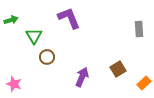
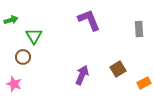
purple L-shape: moved 20 px right, 2 px down
brown circle: moved 24 px left
purple arrow: moved 2 px up
orange rectangle: rotated 16 degrees clockwise
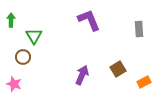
green arrow: rotated 72 degrees counterclockwise
orange rectangle: moved 1 px up
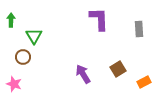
purple L-shape: moved 10 px right, 1 px up; rotated 20 degrees clockwise
purple arrow: moved 1 px right, 1 px up; rotated 54 degrees counterclockwise
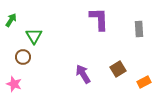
green arrow: rotated 32 degrees clockwise
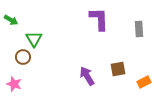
green arrow: rotated 88 degrees clockwise
green triangle: moved 3 px down
brown square: rotated 21 degrees clockwise
purple arrow: moved 4 px right, 2 px down
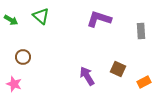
purple L-shape: rotated 70 degrees counterclockwise
gray rectangle: moved 2 px right, 2 px down
green triangle: moved 7 px right, 23 px up; rotated 18 degrees counterclockwise
brown square: rotated 35 degrees clockwise
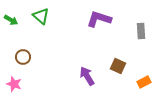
brown square: moved 3 px up
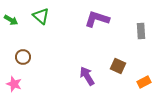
purple L-shape: moved 2 px left
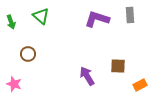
green arrow: moved 2 px down; rotated 40 degrees clockwise
gray rectangle: moved 11 px left, 16 px up
brown circle: moved 5 px right, 3 px up
brown square: rotated 21 degrees counterclockwise
orange rectangle: moved 4 px left, 3 px down
